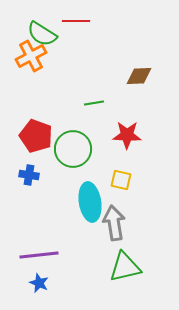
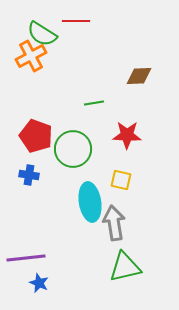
purple line: moved 13 px left, 3 px down
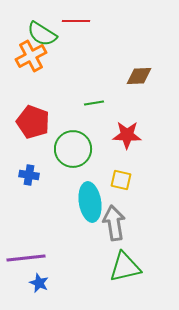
red pentagon: moved 3 px left, 14 px up
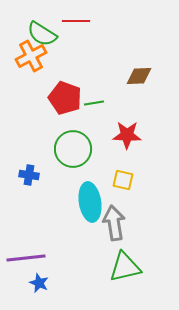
red pentagon: moved 32 px right, 24 px up
yellow square: moved 2 px right
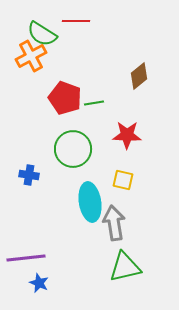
brown diamond: rotated 36 degrees counterclockwise
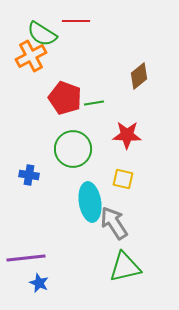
yellow square: moved 1 px up
gray arrow: rotated 24 degrees counterclockwise
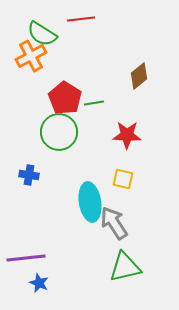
red line: moved 5 px right, 2 px up; rotated 8 degrees counterclockwise
red pentagon: rotated 12 degrees clockwise
green circle: moved 14 px left, 17 px up
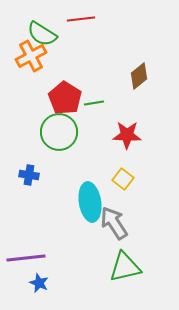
yellow square: rotated 25 degrees clockwise
